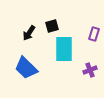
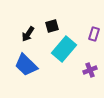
black arrow: moved 1 px left, 1 px down
cyan rectangle: rotated 40 degrees clockwise
blue trapezoid: moved 3 px up
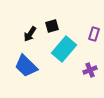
black arrow: moved 2 px right
blue trapezoid: moved 1 px down
